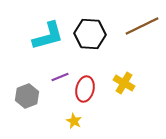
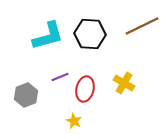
gray hexagon: moved 1 px left, 1 px up
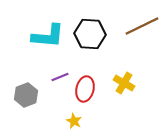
cyan L-shape: rotated 20 degrees clockwise
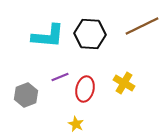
yellow star: moved 2 px right, 3 px down
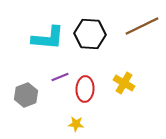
cyan L-shape: moved 2 px down
red ellipse: rotated 10 degrees counterclockwise
yellow star: rotated 21 degrees counterclockwise
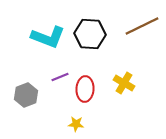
cyan L-shape: moved 1 px up; rotated 16 degrees clockwise
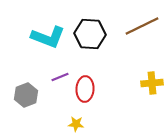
yellow cross: moved 28 px right; rotated 35 degrees counterclockwise
